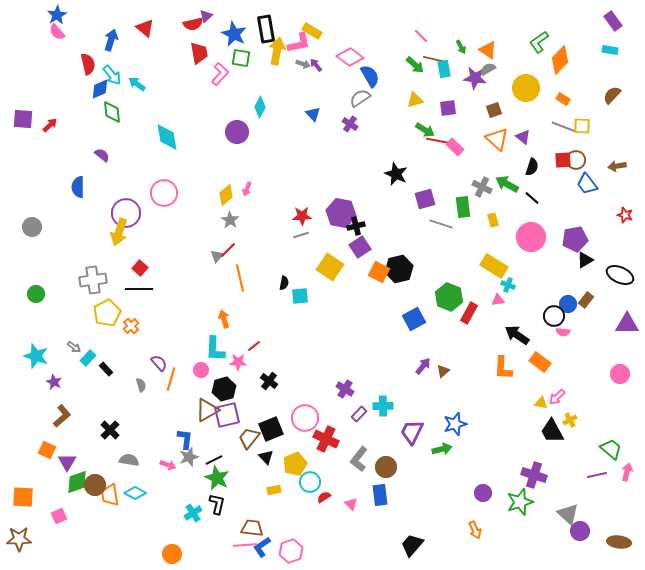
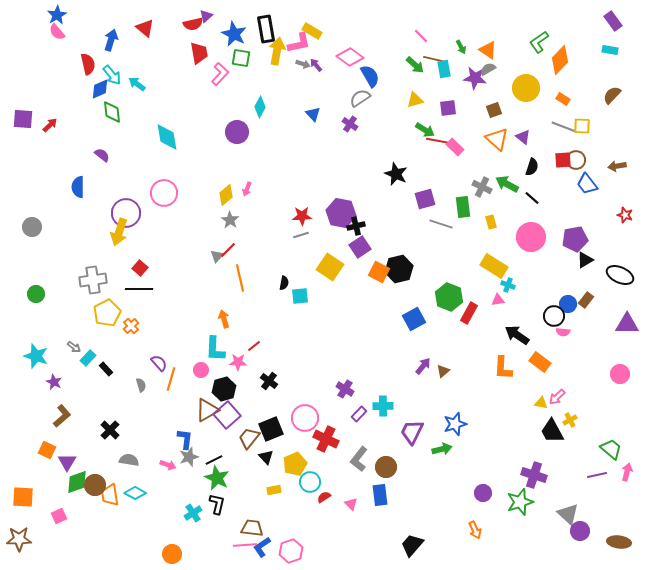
yellow rectangle at (493, 220): moved 2 px left, 2 px down
purple square at (227, 415): rotated 28 degrees counterclockwise
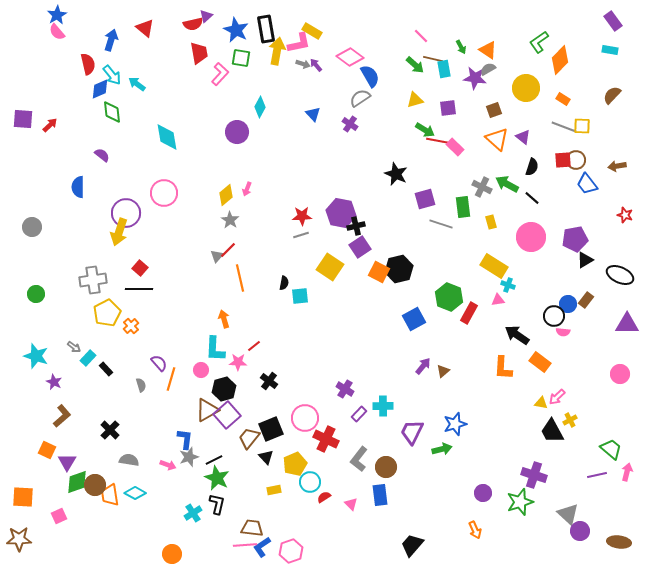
blue star at (234, 34): moved 2 px right, 4 px up
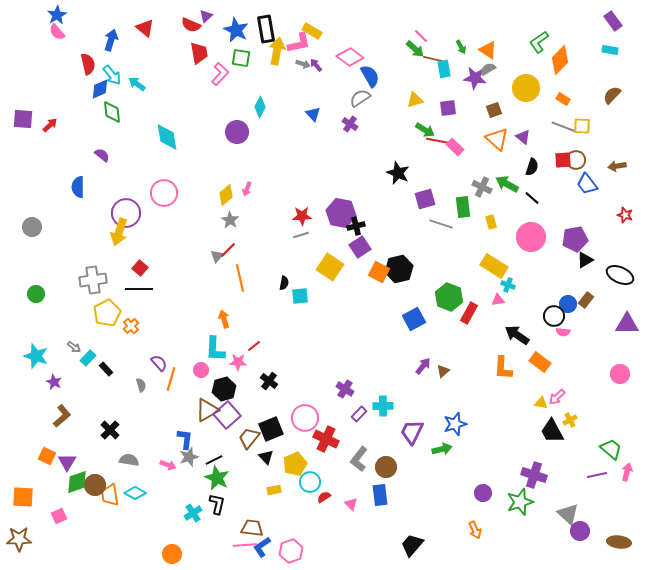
red semicircle at (193, 24): moved 2 px left, 1 px down; rotated 36 degrees clockwise
green arrow at (415, 65): moved 16 px up
black star at (396, 174): moved 2 px right, 1 px up
orange square at (47, 450): moved 6 px down
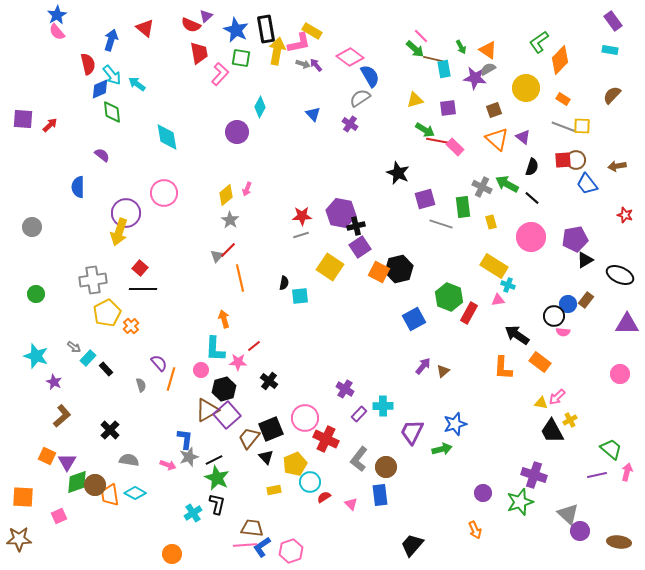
black line at (139, 289): moved 4 px right
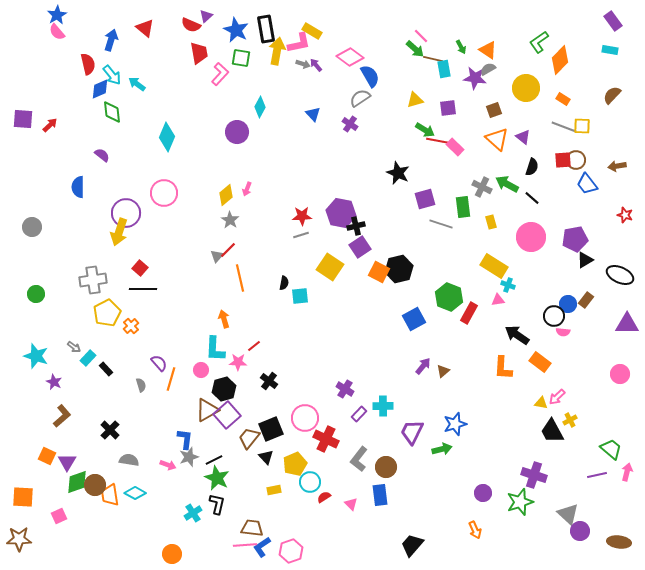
cyan diamond at (167, 137): rotated 32 degrees clockwise
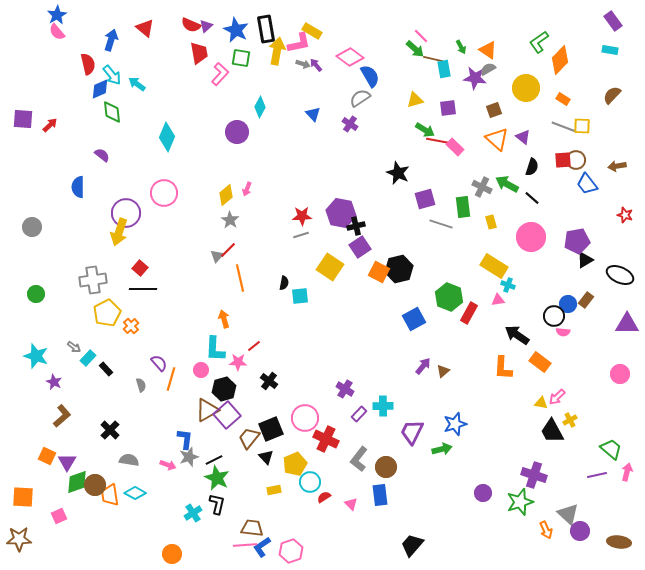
purple triangle at (206, 16): moved 10 px down
purple pentagon at (575, 239): moved 2 px right, 2 px down
orange arrow at (475, 530): moved 71 px right
